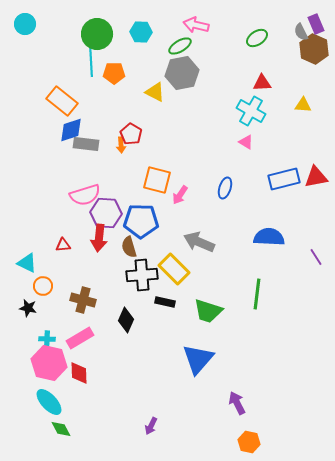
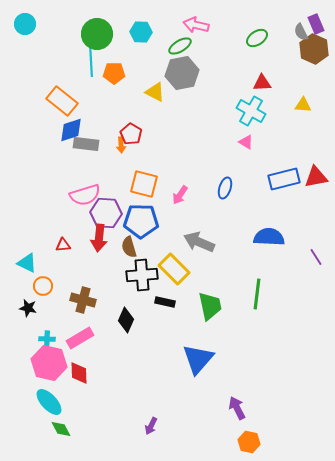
orange square at (157, 180): moved 13 px left, 4 px down
green trapezoid at (208, 311): moved 2 px right, 5 px up; rotated 120 degrees counterclockwise
purple arrow at (237, 403): moved 5 px down
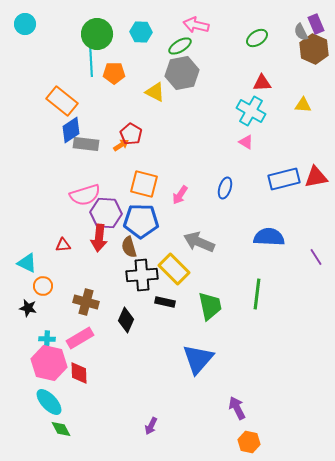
blue diamond at (71, 130): rotated 16 degrees counterclockwise
orange arrow at (121, 145): rotated 119 degrees counterclockwise
brown cross at (83, 300): moved 3 px right, 2 px down
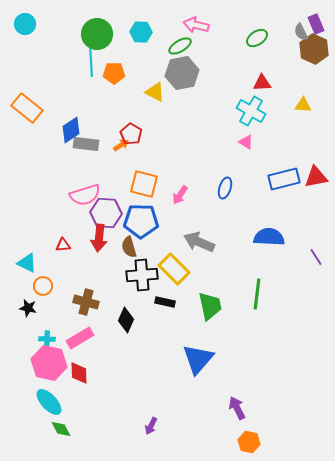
orange rectangle at (62, 101): moved 35 px left, 7 px down
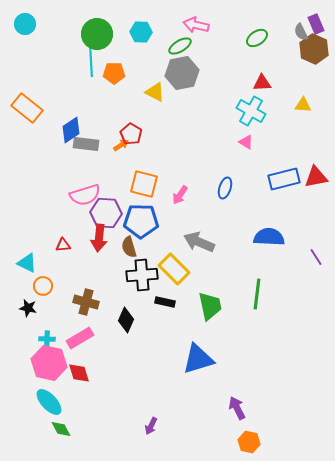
blue triangle at (198, 359): rotated 32 degrees clockwise
red diamond at (79, 373): rotated 15 degrees counterclockwise
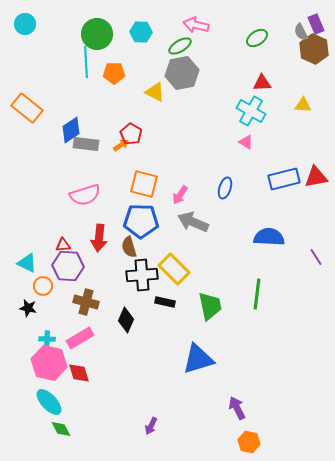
cyan line at (91, 61): moved 5 px left, 1 px down
purple hexagon at (106, 213): moved 38 px left, 53 px down
gray arrow at (199, 242): moved 6 px left, 20 px up
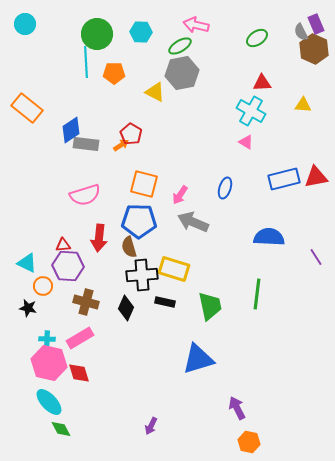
blue pentagon at (141, 221): moved 2 px left
yellow rectangle at (174, 269): rotated 28 degrees counterclockwise
black diamond at (126, 320): moved 12 px up
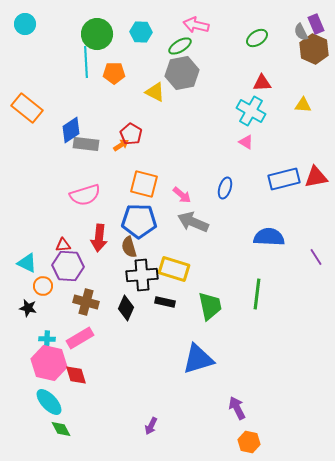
pink arrow at (180, 195): moved 2 px right; rotated 84 degrees counterclockwise
red diamond at (79, 373): moved 3 px left, 2 px down
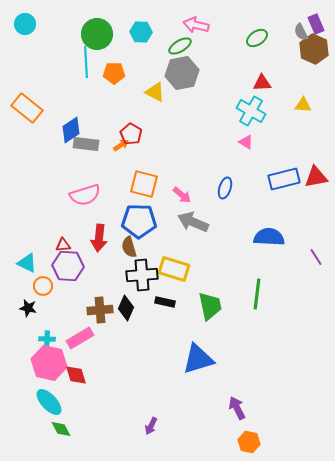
brown cross at (86, 302): moved 14 px right, 8 px down; rotated 20 degrees counterclockwise
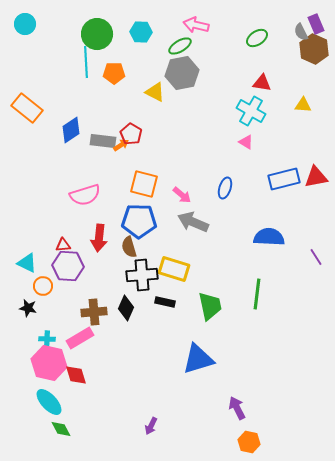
red triangle at (262, 83): rotated 12 degrees clockwise
gray rectangle at (86, 144): moved 17 px right, 3 px up
brown cross at (100, 310): moved 6 px left, 2 px down
